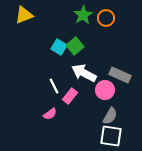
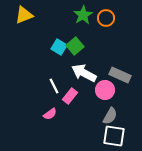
white square: moved 3 px right
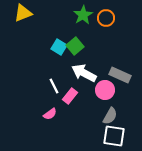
yellow triangle: moved 1 px left, 2 px up
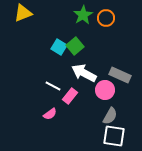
white line: moved 1 px left; rotated 35 degrees counterclockwise
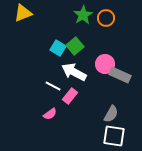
cyan square: moved 1 px left, 1 px down
white arrow: moved 10 px left, 1 px up
pink circle: moved 26 px up
gray semicircle: moved 1 px right, 2 px up
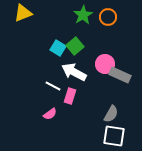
orange circle: moved 2 px right, 1 px up
pink rectangle: rotated 21 degrees counterclockwise
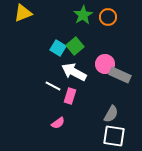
pink semicircle: moved 8 px right, 9 px down
